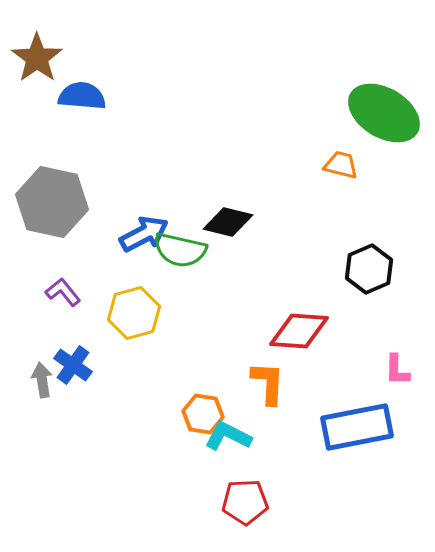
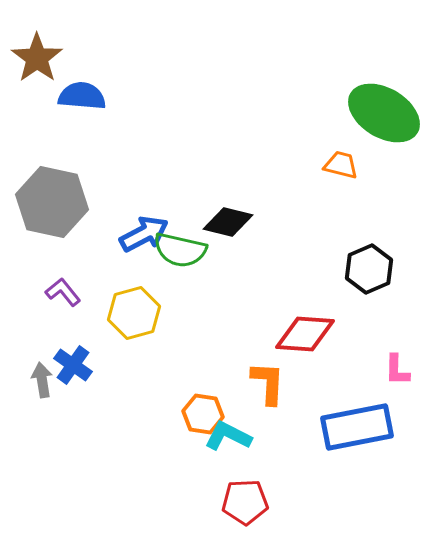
red diamond: moved 6 px right, 3 px down
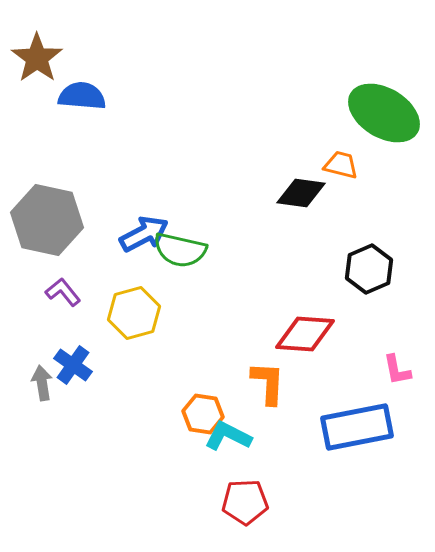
gray hexagon: moved 5 px left, 18 px down
black diamond: moved 73 px right, 29 px up; rotated 6 degrees counterclockwise
pink L-shape: rotated 12 degrees counterclockwise
gray arrow: moved 3 px down
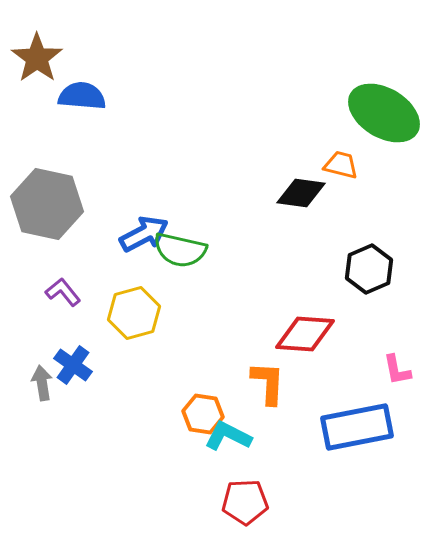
gray hexagon: moved 16 px up
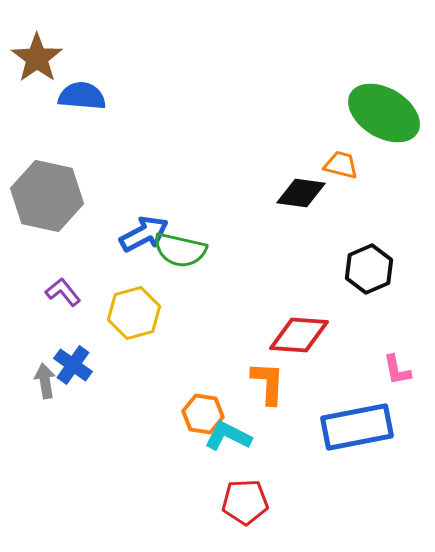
gray hexagon: moved 8 px up
red diamond: moved 6 px left, 1 px down
gray arrow: moved 3 px right, 2 px up
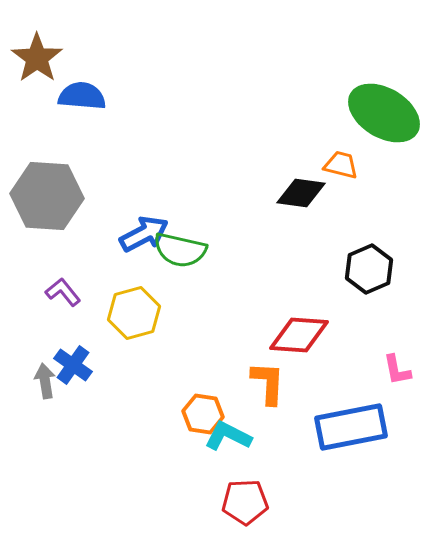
gray hexagon: rotated 8 degrees counterclockwise
blue rectangle: moved 6 px left
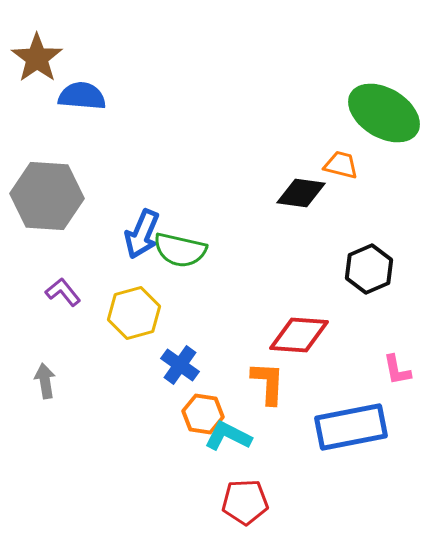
blue arrow: moved 2 px left; rotated 141 degrees clockwise
blue cross: moved 107 px right
